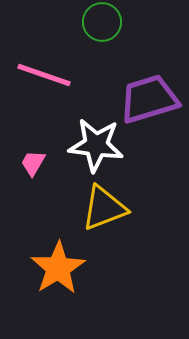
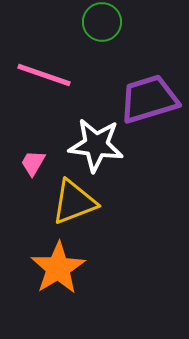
yellow triangle: moved 30 px left, 6 px up
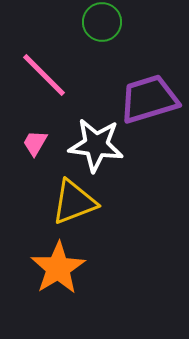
pink line: rotated 26 degrees clockwise
pink trapezoid: moved 2 px right, 20 px up
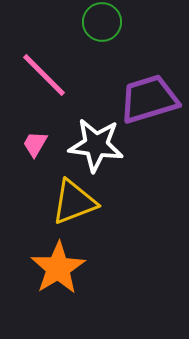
pink trapezoid: moved 1 px down
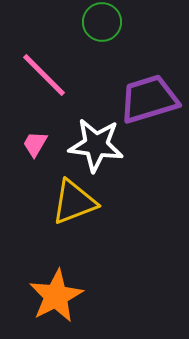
orange star: moved 2 px left, 28 px down; rotated 4 degrees clockwise
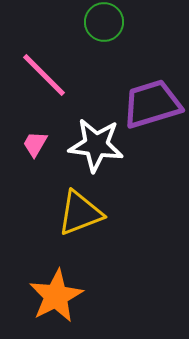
green circle: moved 2 px right
purple trapezoid: moved 3 px right, 5 px down
yellow triangle: moved 6 px right, 11 px down
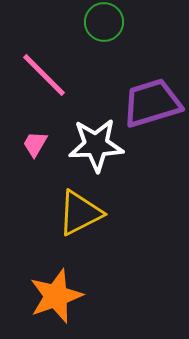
purple trapezoid: moved 1 px up
white star: rotated 10 degrees counterclockwise
yellow triangle: rotated 6 degrees counterclockwise
orange star: rotated 8 degrees clockwise
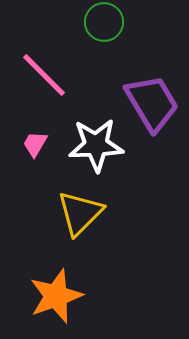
purple trapezoid: rotated 76 degrees clockwise
yellow triangle: rotated 18 degrees counterclockwise
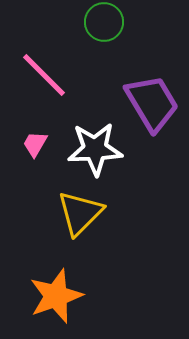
white star: moved 1 px left, 4 px down
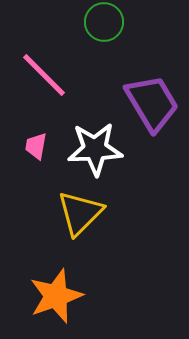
pink trapezoid: moved 1 px right, 2 px down; rotated 20 degrees counterclockwise
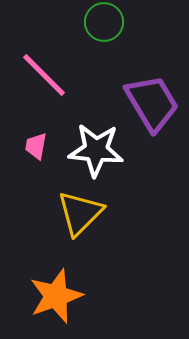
white star: moved 1 px right, 1 px down; rotated 8 degrees clockwise
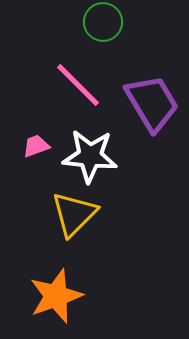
green circle: moved 1 px left
pink line: moved 34 px right, 10 px down
pink trapezoid: rotated 60 degrees clockwise
white star: moved 6 px left, 6 px down
yellow triangle: moved 6 px left, 1 px down
